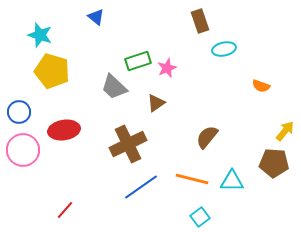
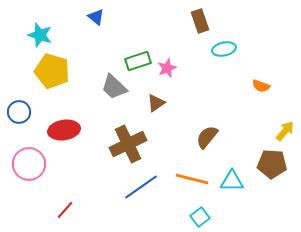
pink circle: moved 6 px right, 14 px down
brown pentagon: moved 2 px left, 1 px down
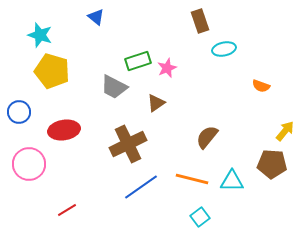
gray trapezoid: rotated 16 degrees counterclockwise
red line: moved 2 px right; rotated 18 degrees clockwise
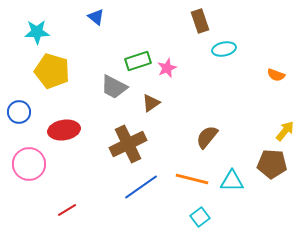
cyan star: moved 3 px left, 3 px up; rotated 20 degrees counterclockwise
orange semicircle: moved 15 px right, 11 px up
brown triangle: moved 5 px left
